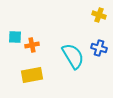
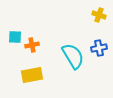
blue cross: rotated 28 degrees counterclockwise
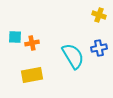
orange cross: moved 2 px up
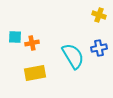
yellow rectangle: moved 3 px right, 2 px up
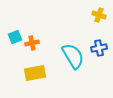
cyan square: rotated 24 degrees counterclockwise
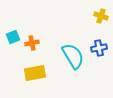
yellow cross: moved 2 px right, 1 px down
cyan square: moved 2 px left
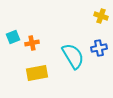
yellow rectangle: moved 2 px right
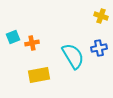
yellow rectangle: moved 2 px right, 2 px down
